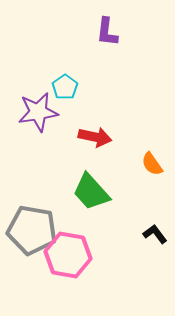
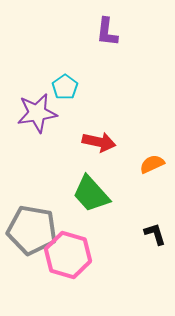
purple star: moved 1 px left, 1 px down
red arrow: moved 4 px right, 5 px down
orange semicircle: rotated 100 degrees clockwise
green trapezoid: moved 2 px down
black L-shape: rotated 20 degrees clockwise
pink hexagon: rotated 6 degrees clockwise
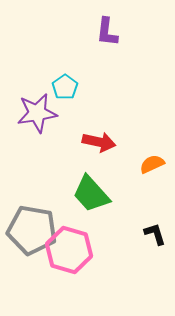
pink hexagon: moved 1 px right, 5 px up
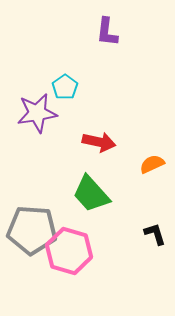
gray pentagon: rotated 6 degrees counterclockwise
pink hexagon: moved 1 px down
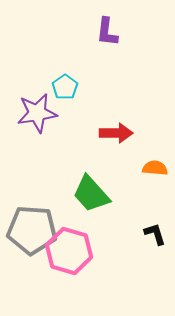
red arrow: moved 17 px right, 9 px up; rotated 12 degrees counterclockwise
orange semicircle: moved 3 px right, 4 px down; rotated 30 degrees clockwise
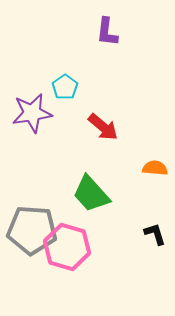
purple star: moved 5 px left
red arrow: moved 13 px left, 6 px up; rotated 40 degrees clockwise
pink hexagon: moved 2 px left, 4 px up
